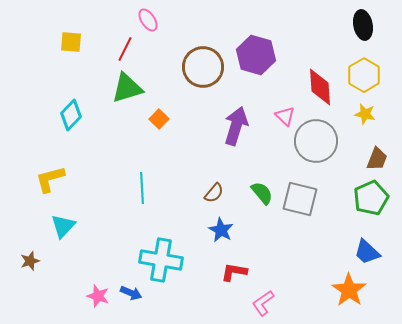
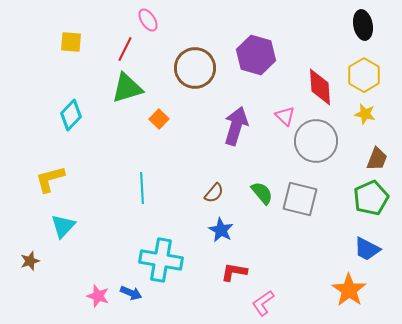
brown circle: moved 8 px left, 1 px down
blue trapezoid: moved 3 px up; rotated 16 degrees counterclockwise
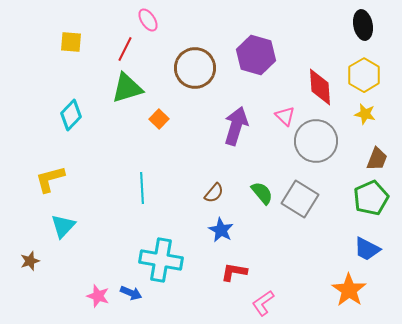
gray square: rotated 18 degrees clockwise
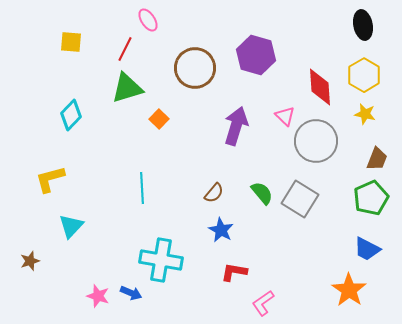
cyan triangle: moved 8 px right
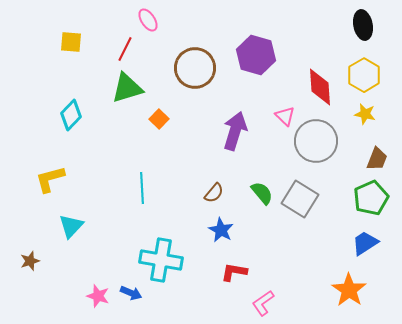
purple arrow: moved 1 px left, 5 px down
blue trapezoid: moved 2 px left, 6 px up; rotated 120 degrees clockwise
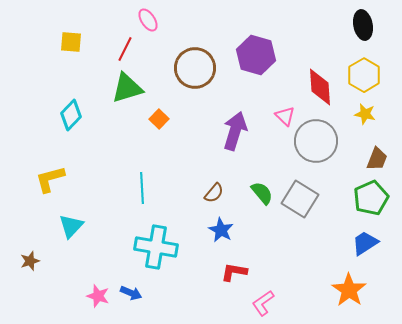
cyan cross: moved 5 px left, 13 px up
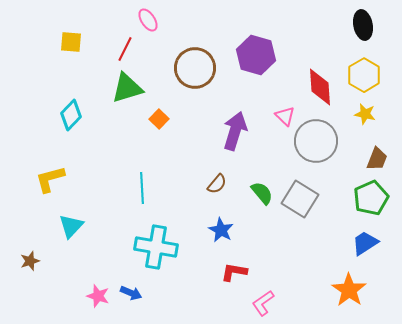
brown semicircle: moved 3 px right, 9 px up
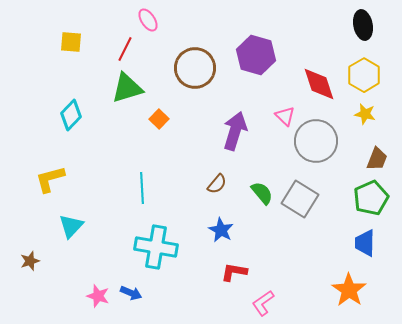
red diamond: moved 1 px left, 3 px up; rotated 15 degrees counterclockwise
blue trapezoid: rotated 56 degrees counterclockwise
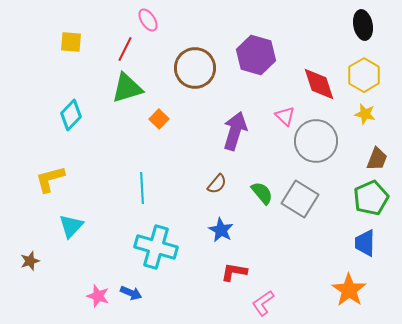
cyan cross: rotated 6 degrees clockwise
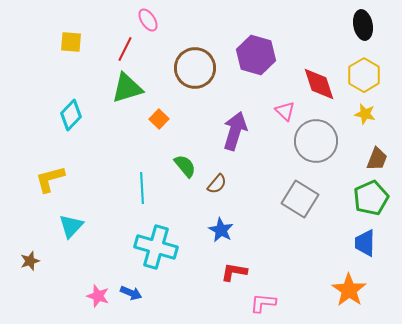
pink triangle: moved 5 px up
green semicircle: moved 77 px left, 27 px up
pink L-shape: rotated 40 degrees clockwise
